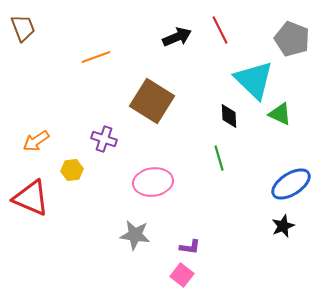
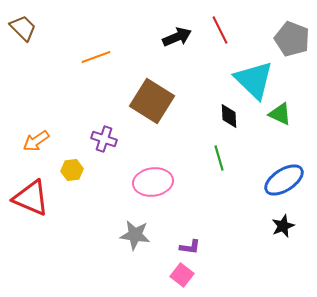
brown trapezoid: rotated 24 degrees counterclockwise
blue ellipse: moved 7 px left, 4 px up
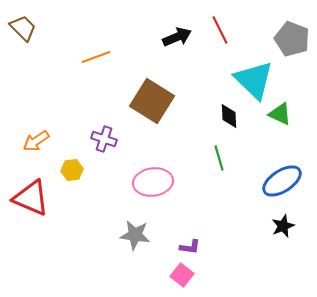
blue ellipse: moved 2 px left, 1 px down
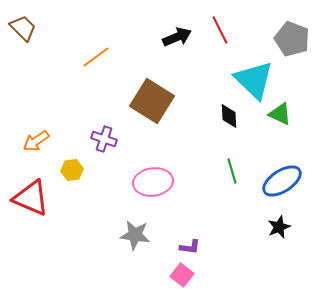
orange line: rotated 16 degrees counterclockwise
green line: moved 13 px right, 13 px down
black star: moved 4 px left, 1 px down
